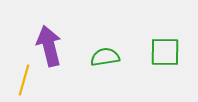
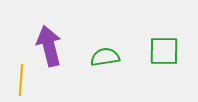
green square: moved 1 px left, 1 px up
yellow line: moved 3 px left; rotated 12 degrees counterclockwise
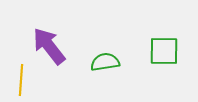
purple arrow: rotated 24 degrees counterclockwise
green semicircle: moved 5 px down
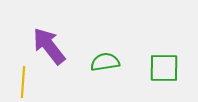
green square: moved 17 px down
yellow line: moved 2 px right, 2 px down
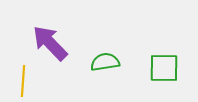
purple arrow: moved 1 px right, 3 px up; rotated 6 degrees counterclockwise
yellow line: moved 1 px up
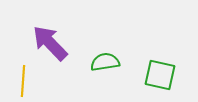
green square: moved 4 px left, 7 px down; rotated 12 degrees clockwise
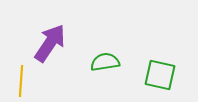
purple arrow: rotated 78 degrees clockwise
yellow line: moved 2 px left
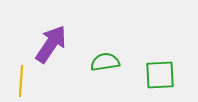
purple arrow: moved 1 px right, 1 px down
green square: rotated 16 degrees counterclockwise
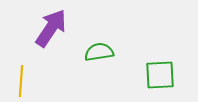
purple arrow: moved 16 px up
green semicircle: moved 6 px left, 10 px up
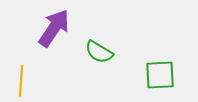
purple arrow: moved 3 px right
green semicircle: rotated 140 degrees counterclockwise
